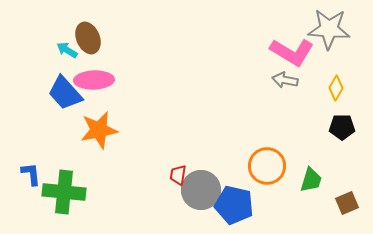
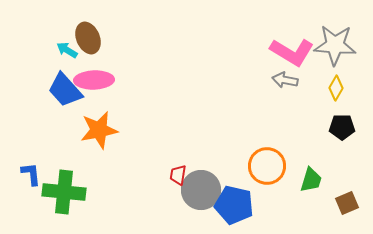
gray star: moved 6 px right, 16 px down
blue trapezoid: moved 3 px up
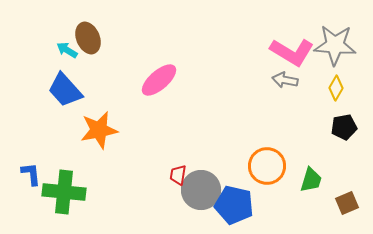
pink ellipse: moved 65 px right; rotated 39 degrees counterclockwise
black pentagon: moved 2 px right; rotated 10 degrees counterclockwise
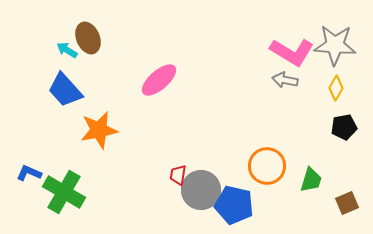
blue L-shape: moved 2 px left, 1 px up; rotated 60 degrees counterclockwise
green cross: rotated 24 degrees clockwise
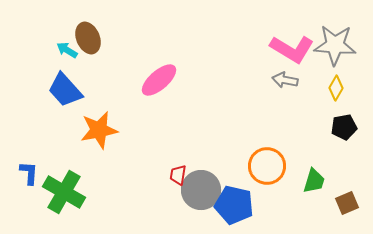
pink L-shape: moved 3 px up
blue L-shape: rotated 70 degrees clockwise
green trapezoid: moved 3 px right, 1 px down
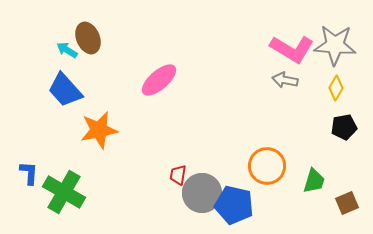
gray circle: moved 1 px right, 3 px down
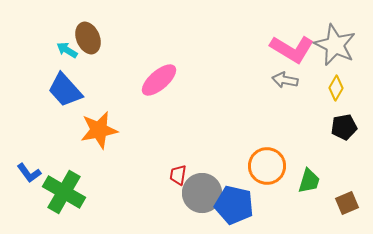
gray star: rotated 21 degrees clockwise
blue L-shape: rotated 140 degrees clockwise
green trapezoid: moved 5 px left
